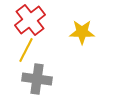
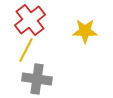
yellow star: moved 3 px right, 1 px up
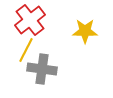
gray cross: moved 5 px right, 10 px up
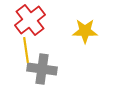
yellow line: rotated 35 degrees counterclockwise
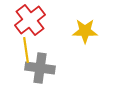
gray cross: moved 2 px left, 1 px up
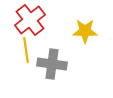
gray cross: moved 12 px right, 4 px up
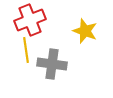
red cross: rotated 16 degrees clockwise
yellow star: rotated 20 degrees clockwise
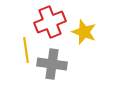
red cross: moved 20 px right, 2 px down
yellow star: moved 1 px left, 1 px down
